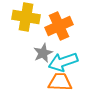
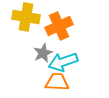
orange trapezoid: moved 3 px left
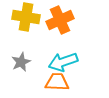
orange cross: moved 1 px right, 6 px up
gray star: moved 22 px left, 9 px down
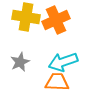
orange cross: moved 4 px left
gray star: moved 1 px left
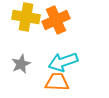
gray star: moved 1 px right, 2 px down
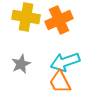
orange cross: moved 3 px right
cyan arrow: moved 2 px right
orange trapezoid: moved 3 px right; rotated 120 degrees counterclockwise
